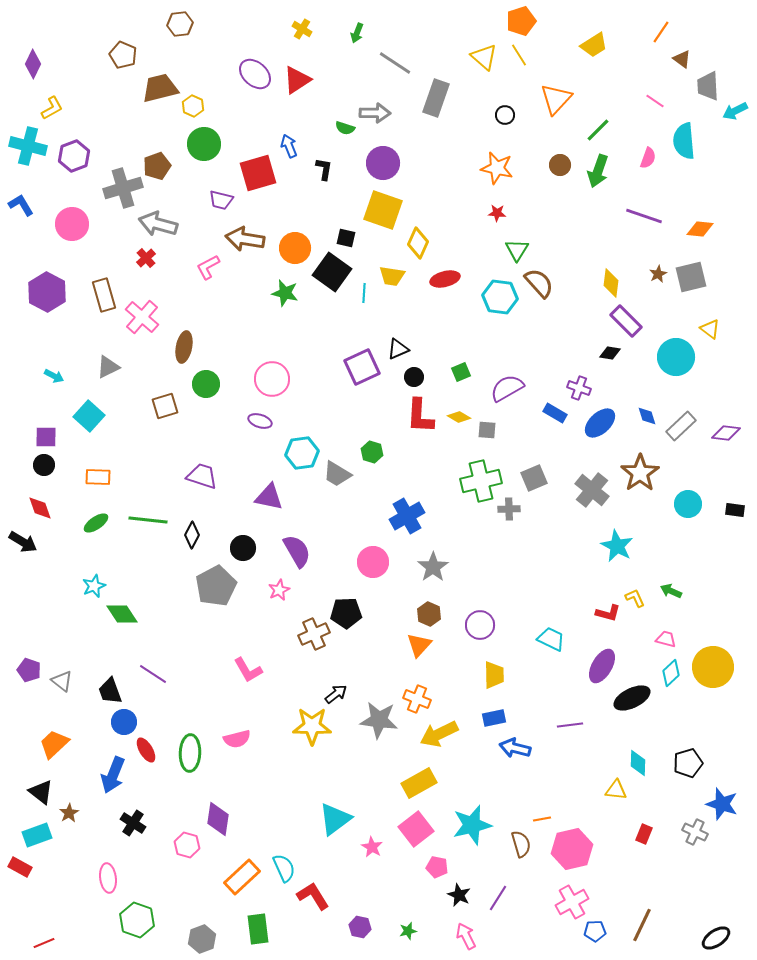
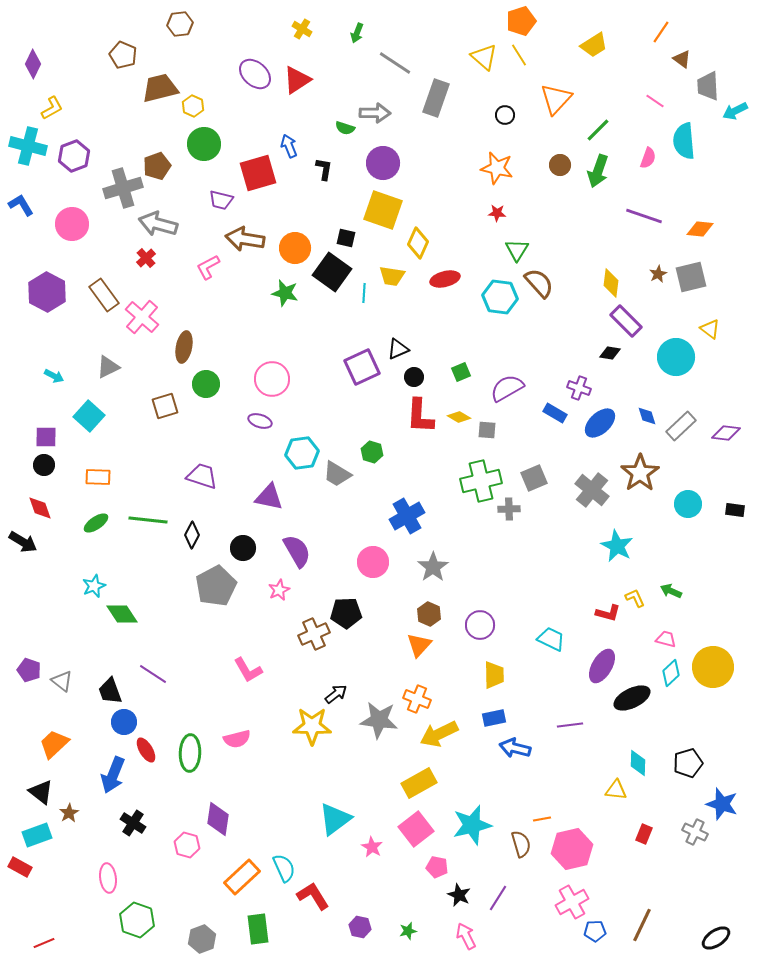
brown rectangle at (104, 295): rotated 20 degrees counterclockwise
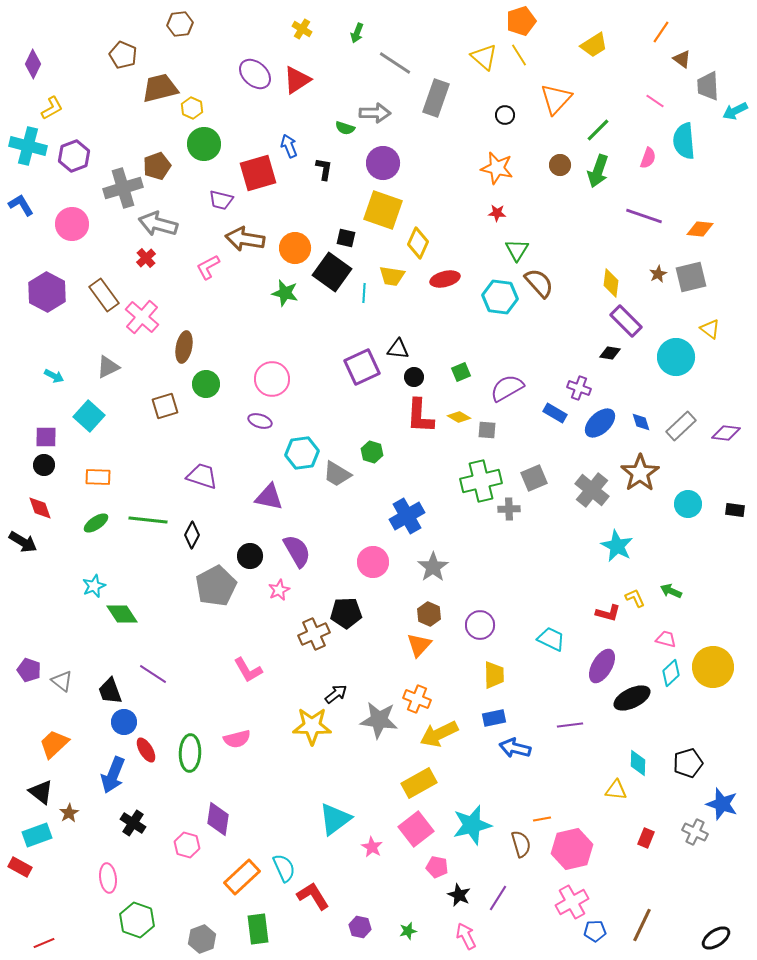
yellow hexagon at (193, 106): moved 1 px left, 2 px down
black triangle at (398, 349): rotated 30 degrees clockwise
blue diamond at (647, 416): moved 6 px left, 6 px down
black circle at (243, 548): moved 7 px right, 8 px down
red rectangle at (644, 834): moved 2 px right, 4 px down
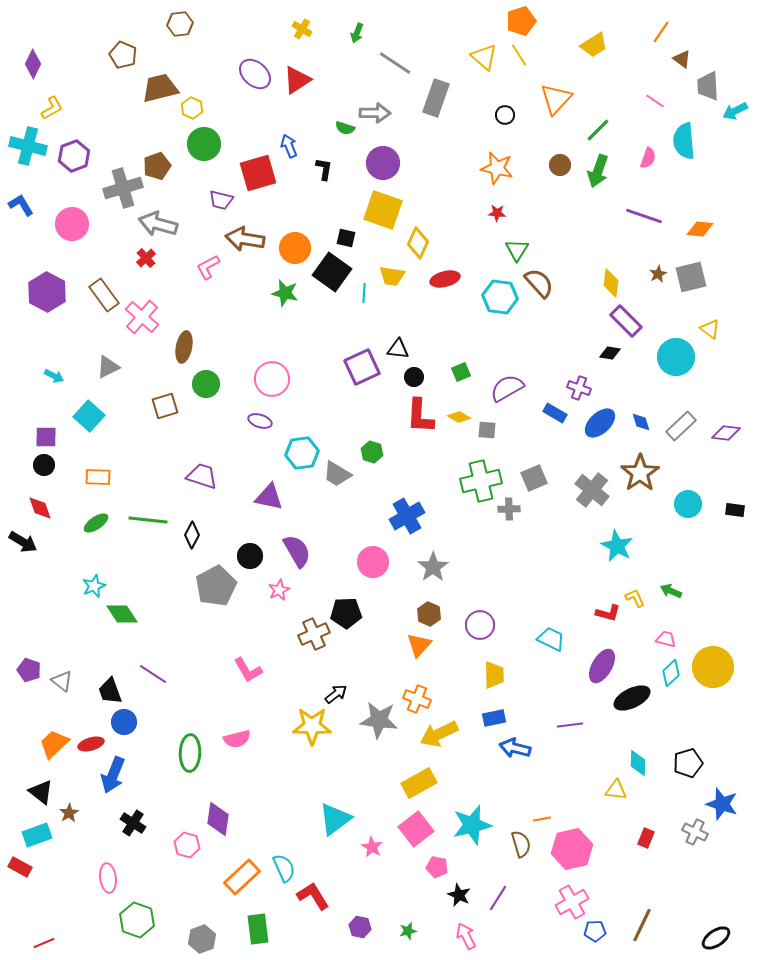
red ellipse at (146, 750): moved 55 px left, 6 px up; rotated 75 degrees counterclockwise
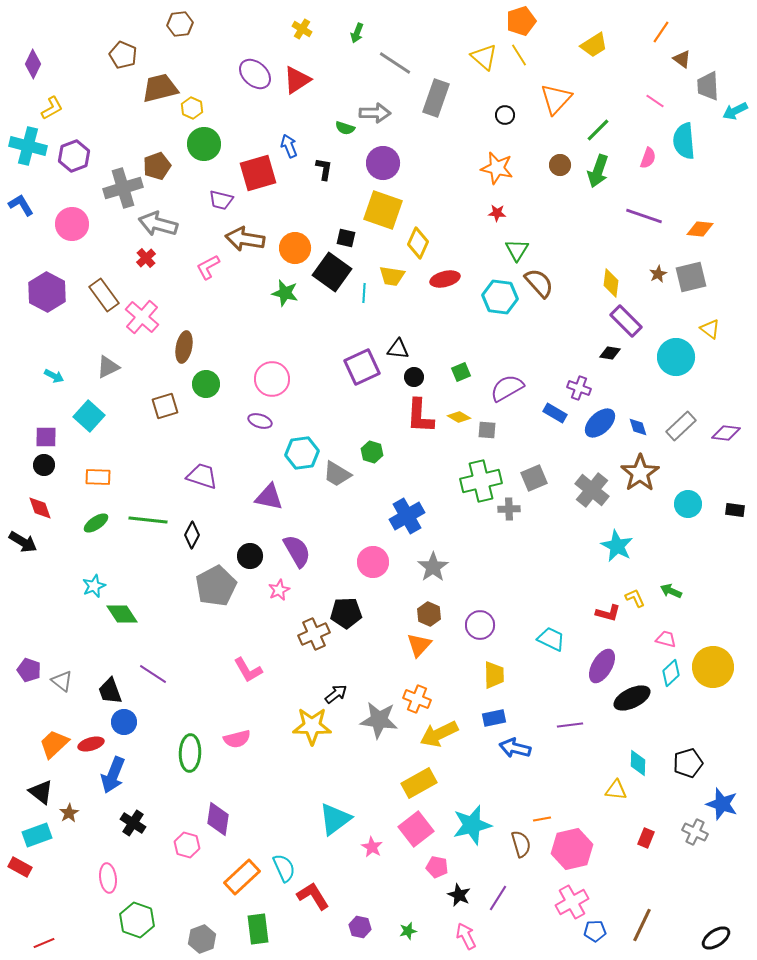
blue diamond at (641, 422): moved 3 px left, 5 px down
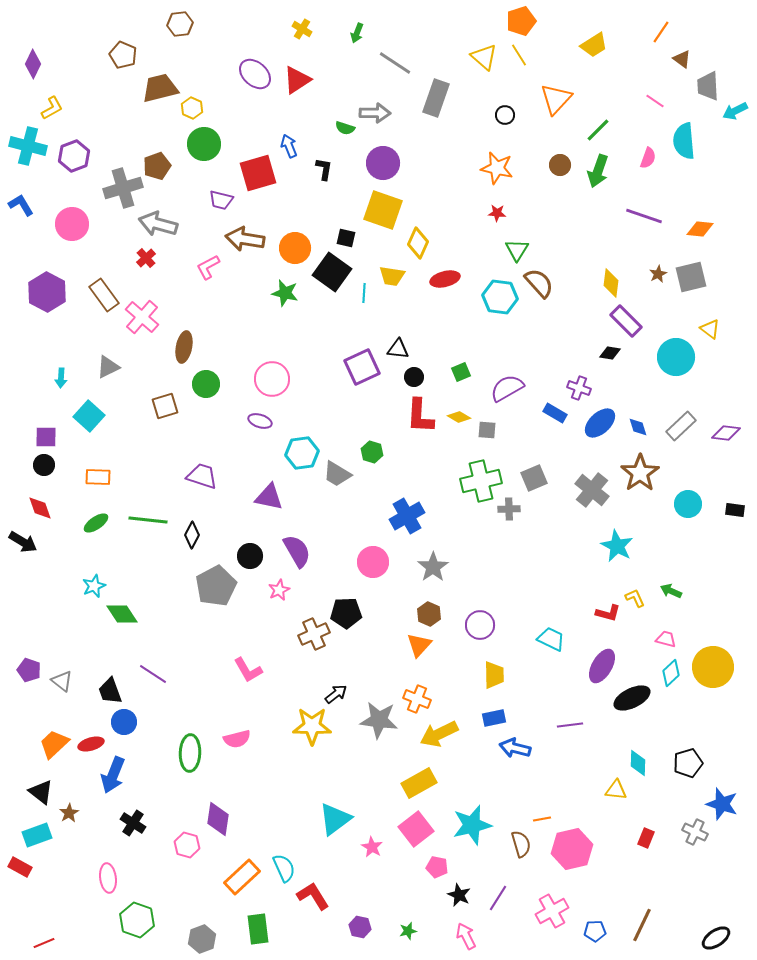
cyan arrow at (54, 376): moved 7 px right, 2 px down; rotated 66 degrees clockwise
pink cross at (572, 902): moved 20 px left, 9 px down
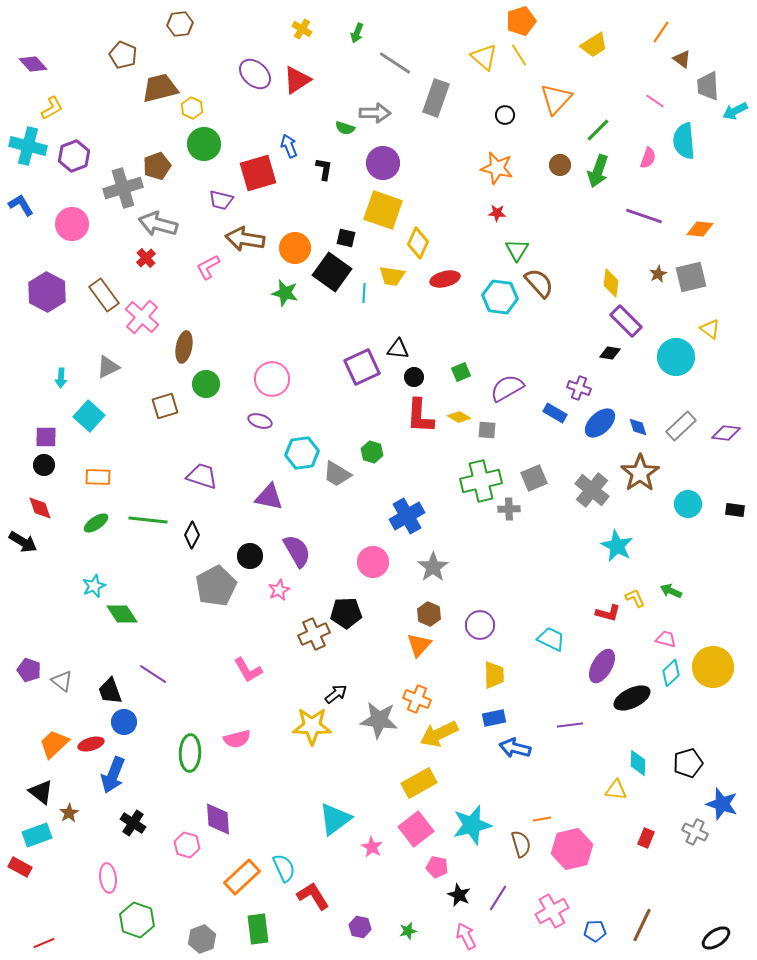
purple diamond at (33, 64): rotated 68 degrees counterclockwise
purple diamond at (218, 819): rotated 12 degrees counterclockwise
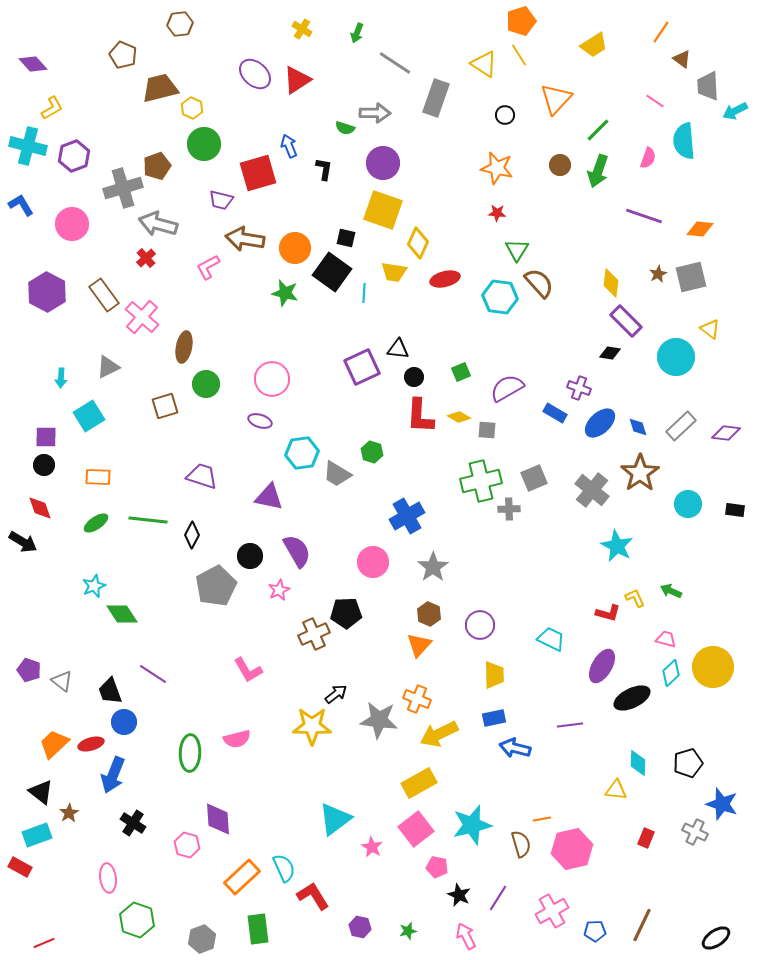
yellow triangle at (484, 57): moved 7 px down; rotated 8 degrees counterclockwise
yellow trapezoid at (392, 276): moved 2 px right, 4 px up
cyan square at (89, 416): rotated 16 degrees clockwise
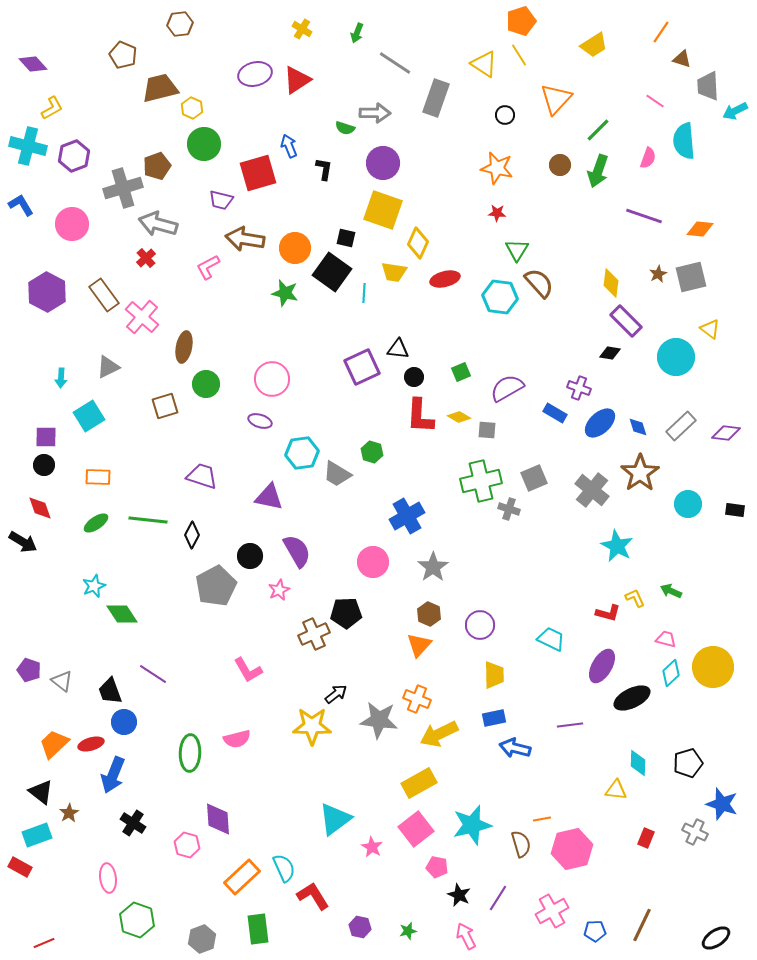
brown triangle at (682, 59): rotated 18 degrees counterclockwise
purple ellipse at (255, 74): rotated 56 degrees counterclockwise
gray cross at (509, 509): rotated 20 degrees clockwise
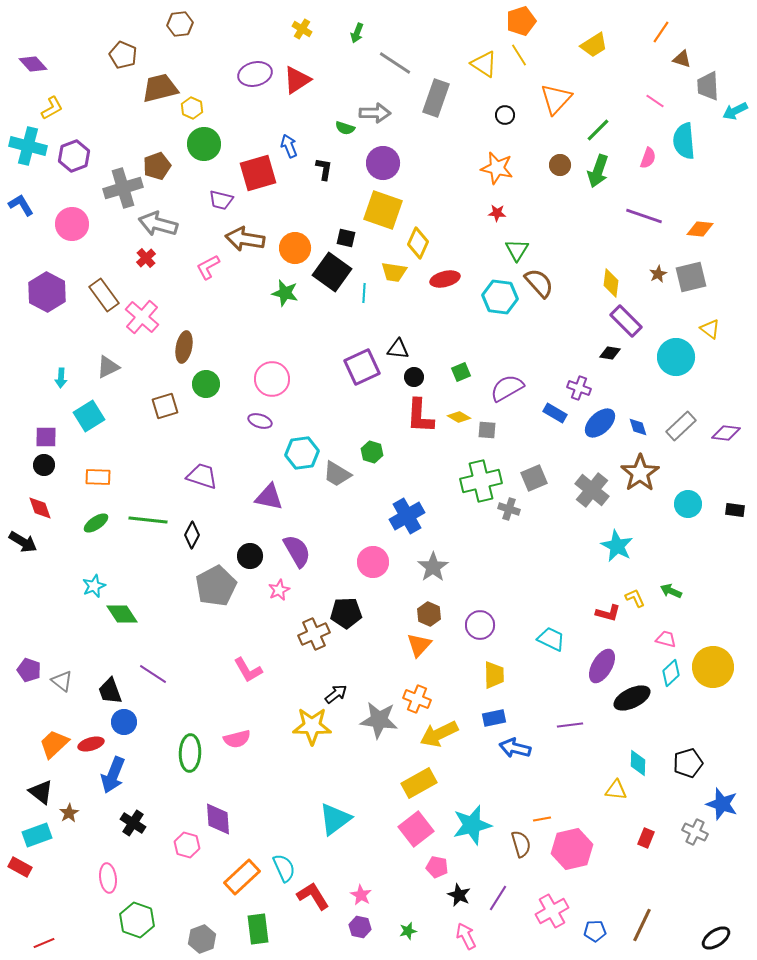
pink star at (372, 847): moved 11 px left, 48 px down
